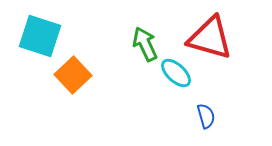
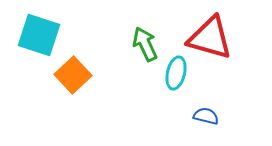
cyan square: moved 1 px left, 1 px up
cyan ellipse: rotated 60 degrees clockwise
blue semicircle: rotated 60 degrees counterclockwise
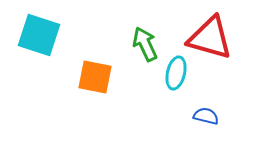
orange square: moved 22 px right, 2 px down; rotated 36 degrees counterclockwise
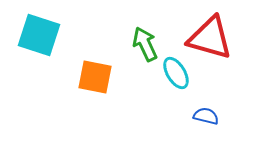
cyan ellipse: rotated 44 degrees counterclockwise
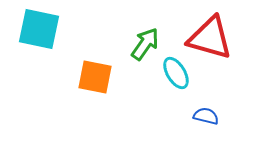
cyan square: moved 6 px up; rotated 6 degrees counterclockwise
green arrow: rotated 60 degrees clockwise
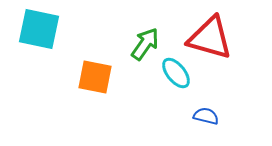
cyan ellipse: rotated 8 degrees counterclockwise
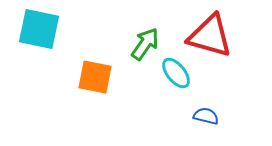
red triangle: moved 2 px up
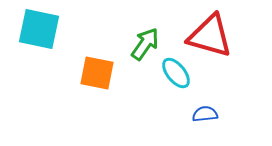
orange square: moved 2 px right, 4 px up
blue semicircle: moved 1 px left, 2 px up; rotated 20 degrees counterclockwise
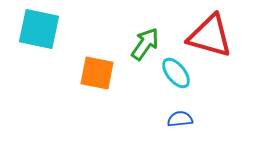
blue semicircle: moved 25 px left, 5 px down
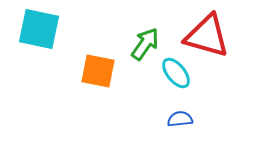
red triangle: moved 3 px left
orange square: moved 1 px right, 2 px up
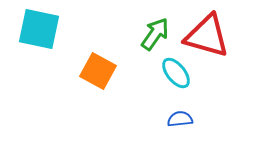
green arrow: moved 10 px right, 10 px up
orange square: rotated 18 degrees clockwise
